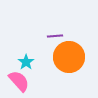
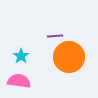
cyan star: moved 5 px left, 6 px up
pink semicircle: rotated 40 degrees counterclockwise
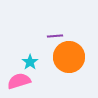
cyan star: moved 9 px right, 6 px down
pink semicircle: rotated 25 degrees counterclockwise
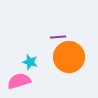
purple line: moved 3 px right, 1 px down
cyan star: rotated 21 degrees counterclockwise
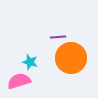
orange circle: moved 2 px right, 1 px down
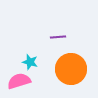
orange circle: moved 11 px down
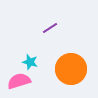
purple line: moved 8 px left, 9 px up; rotated 28 degrees counterclockwise
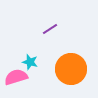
purple line: moved 1 px down
pink semicircle: moved 3 px left, 4 px up
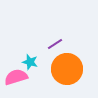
purple line: moved 5 px right, 15 px down
orange circle: moved 4 px left
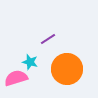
purple line: moved 7 px left, 5 px up
pink semicircle: moved 1 px down
